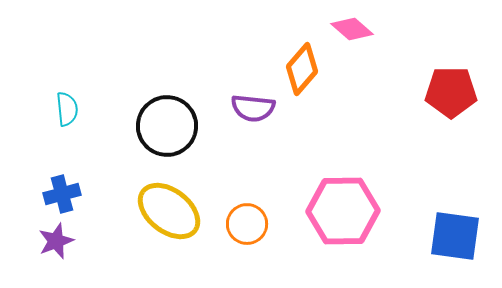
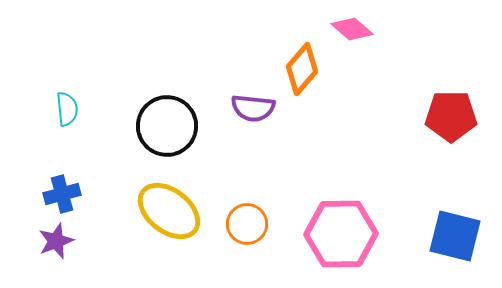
red pentagon: moved 24 px down
pink hexagon: moved 2 px left, 23 px down
blue square: rotated 6 degrees clockwise
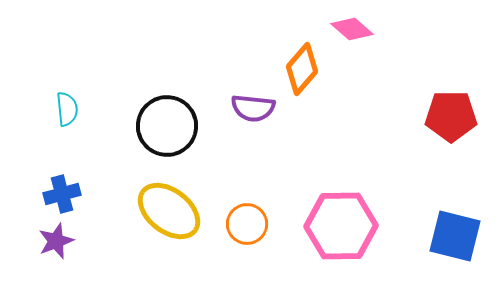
pink hexagon: moved 8 px up
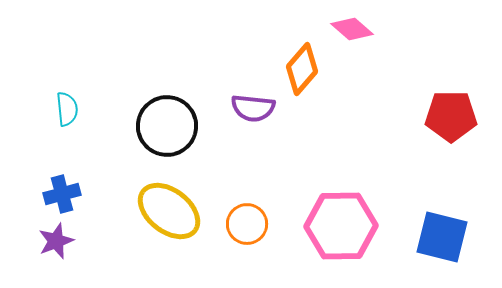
blue square: moved 13 px left, 1 px down
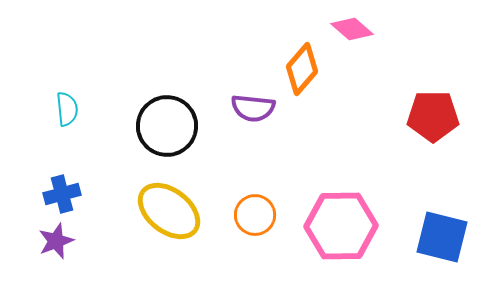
red pentagon: moved 18 px left
orange circle: moved 8 px right, 9 px up
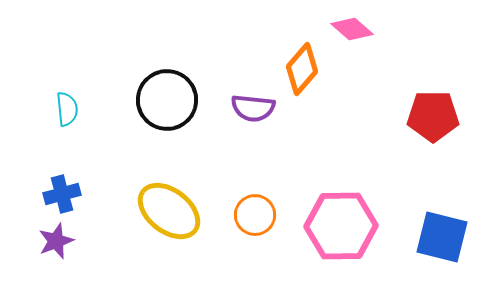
black circle: moved 26 px up
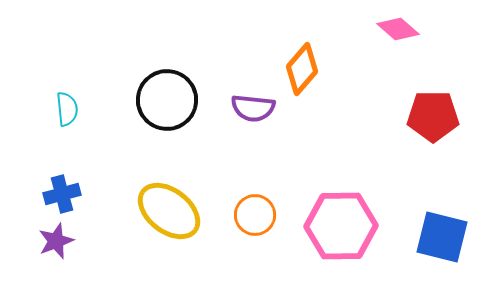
pink diamond: moved 46 px right
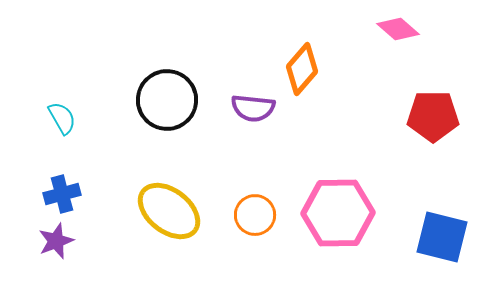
cyan semicircle: moved 5 px left, 9 px down; rotated 24 degrees counterclockwise
pink hexagon: moved 3 px left, 13 px up
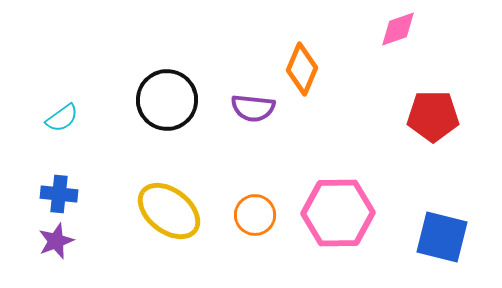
pink diamond: rotated 60 degrees counterclockwise
orange diamond: rotated 18 degrees counterclockwise
cyan semicircle: rotated 84 degrees clockwise
blue cross: moved 3 px left; rotated 21 degrees clockwise
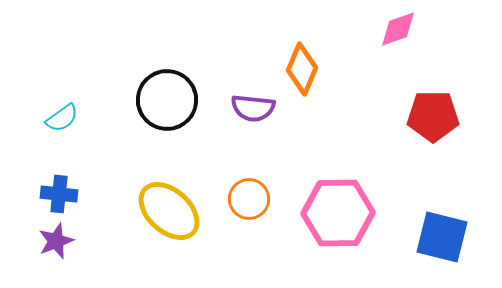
yellow ellipse: rotated 4 degrees clockwise
orange circle: moved 6 px left, 16 px up
